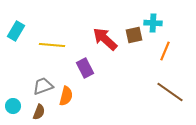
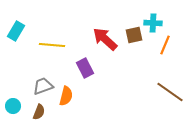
orange line: moved 6 px up
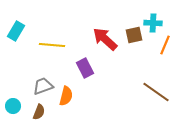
brown line: moved 14 px left
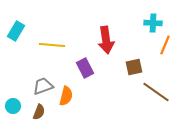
brown square: moved 32 px down
red arrow: moved 1 px right, 1 px down; rotated 140 degrees counterclockwise
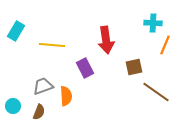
orange semicircle: rotated 18 degrees counterclockwise
